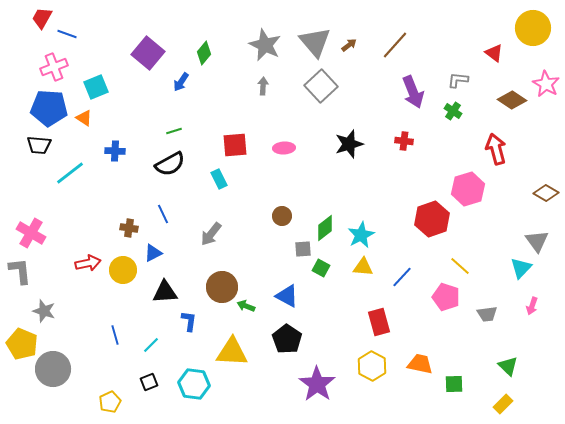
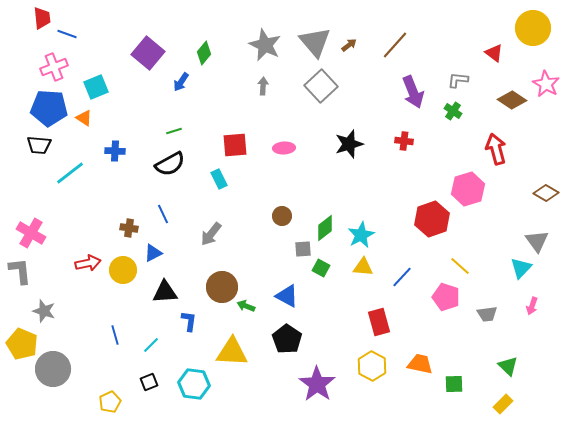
red trapezoid at (42, 18): rotated 145 degrees clockwise
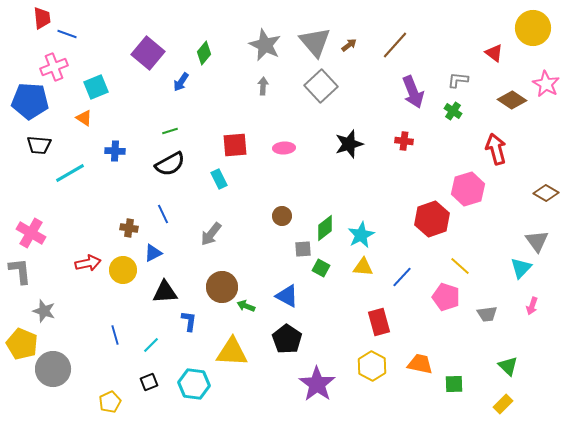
blue pentagon at (49, 108): moved 19 px left, 7 px up
green line at (174, 131): moved 4 px left
cyan line at (70, 173): rotated 8 degrees clockwise
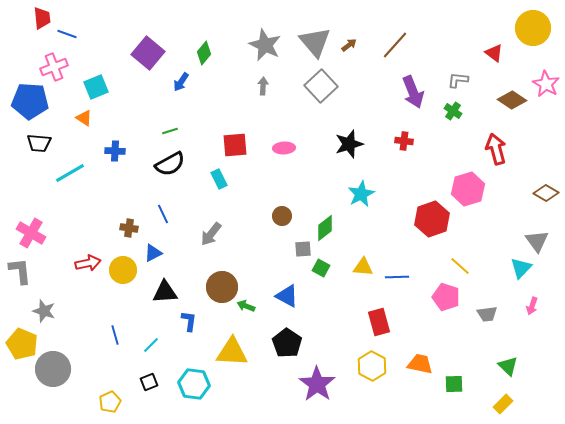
black trapezoid at (39, 145): moved 2 px up
cyan star at (361, 235): moved 41 px up
blue line at (402, 277): moved 5 px left; rotated 45 degrees clockwise
black pentagon at (287, 339): moved 4 px down
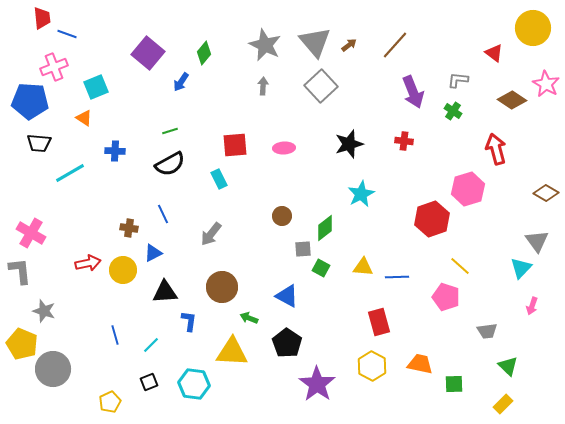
green arrow at (246, 306): moved 3 px right, 12 px down
gray trapezoid at (487, 314): moved 17 px down
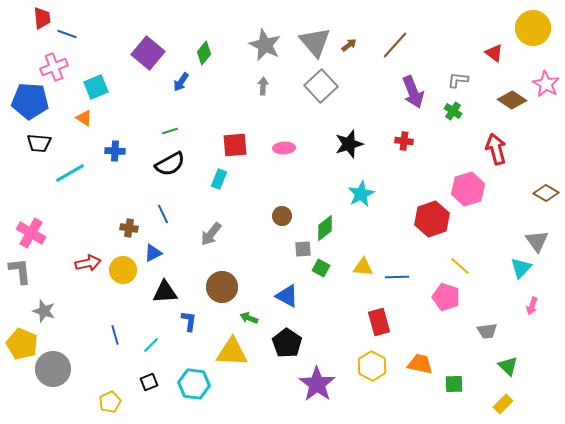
cyan rectangle at (219, 179): rotated 48 degrees clockwise
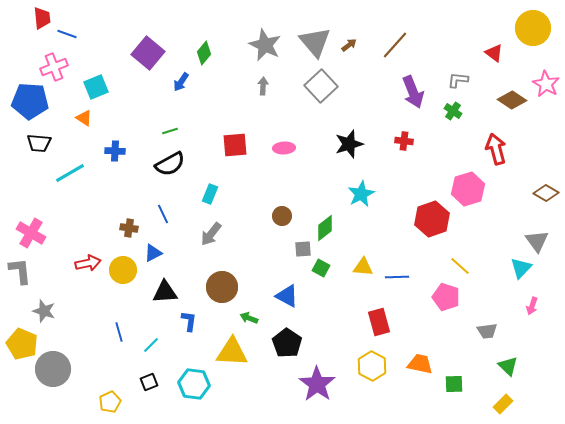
cyan rectangle at (219, 179): moved 9 px left, 15 px down
blue line at (115, 335): moved 4 px right, 3 px up
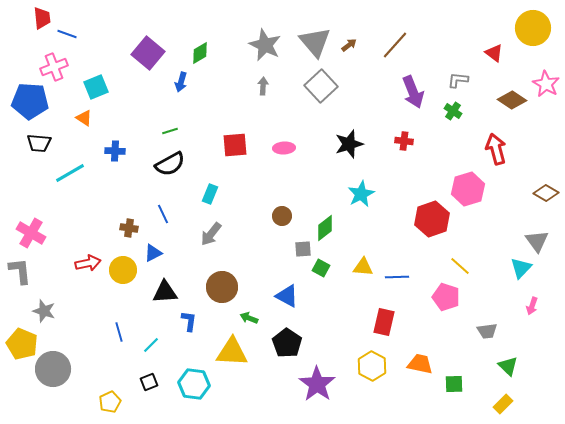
green diamond at (204, 53): moved 4 px left; rotated 20 degrees clockwise
blue arrow at (181, 82): rotated 18 degrees counterclockwise
red rectangle at (379, 322): moved 5 px right; rotated 28 degrees clockwise
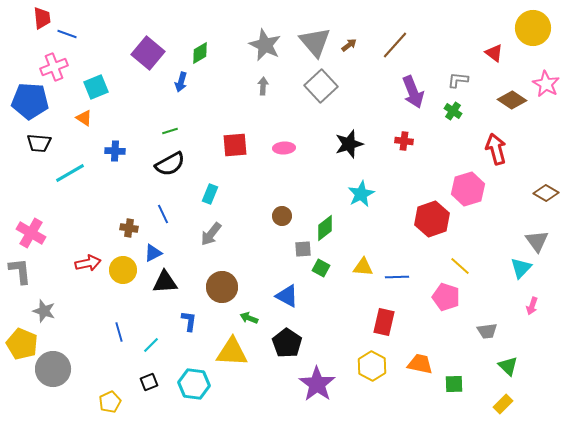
black triangle at (165, 292): moved 10 px up
